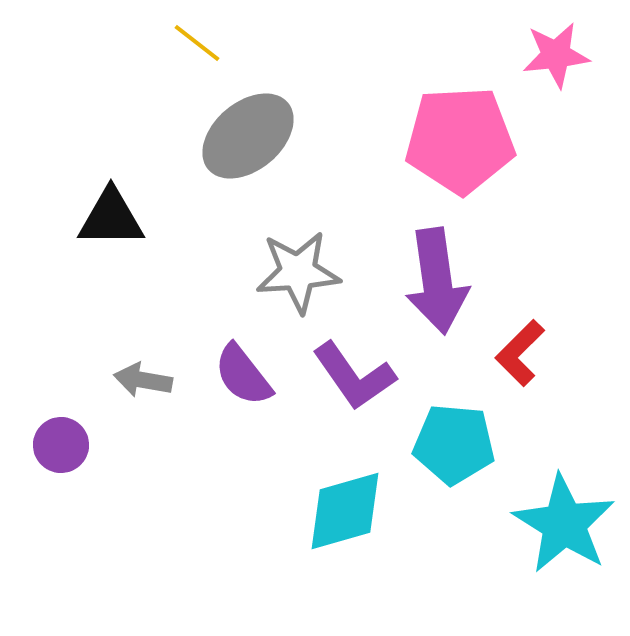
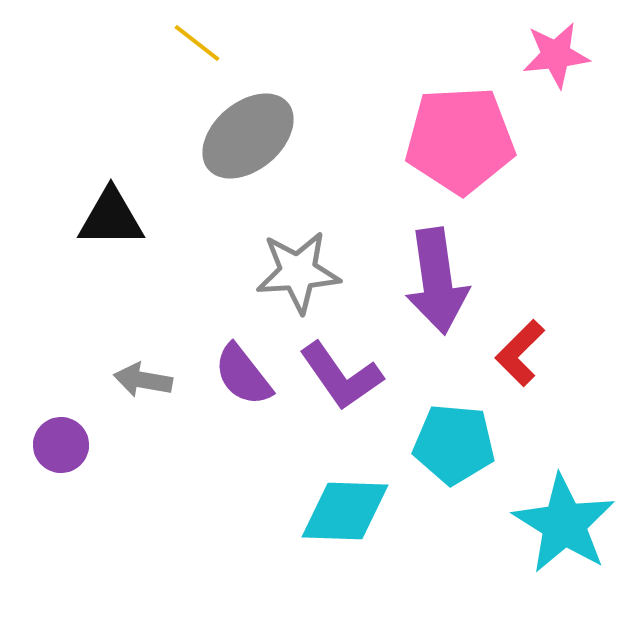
purple L-shape: moved 13 px left
cyan diamond: rotated 18 degrees clockwise
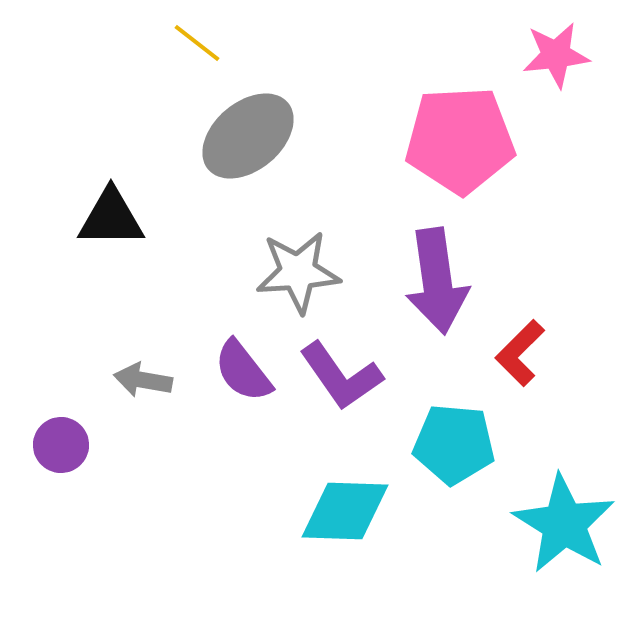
purple semicircle: moved 4 px up
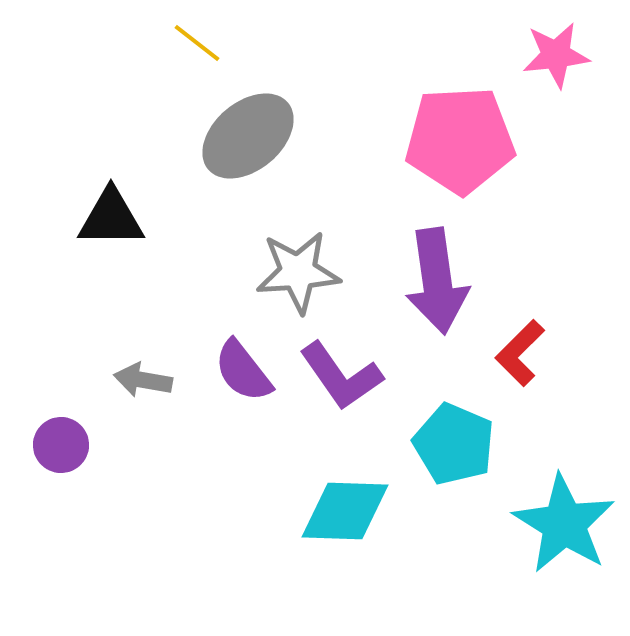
cyan pentagon: rotated 18 degrees clockwise
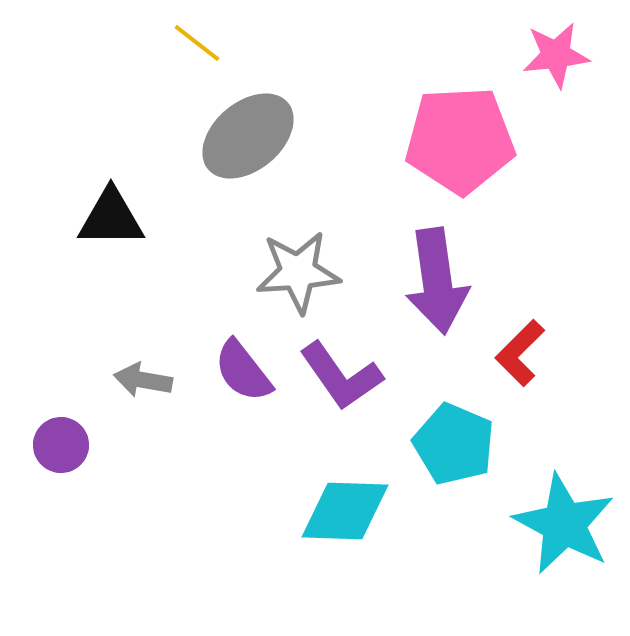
cyan star: rotated 4 degrees counterclockwise
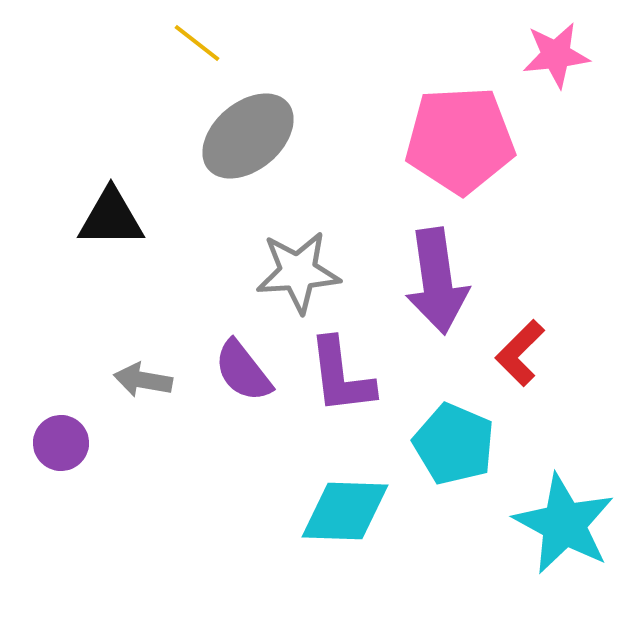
purple L-shape: rotated 28 degrees clockwise
purple circle: moved 2 px up
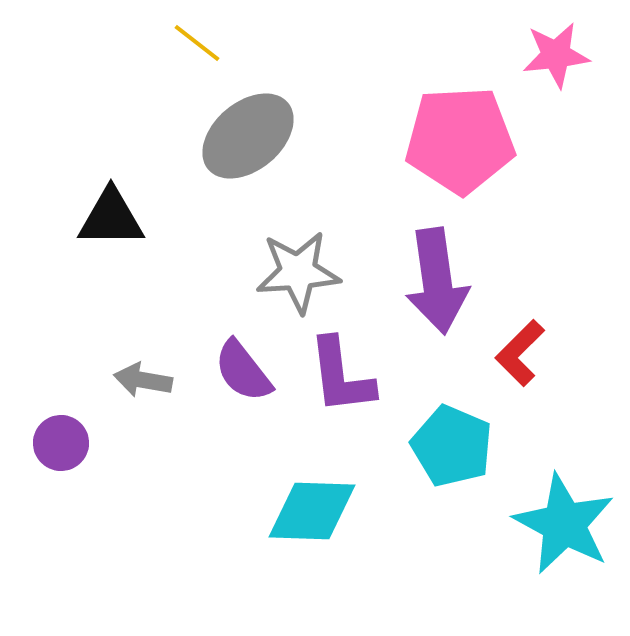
cyan pentagon: moved 2 px left, 2 px down
cyan diamond: moved 33 px left
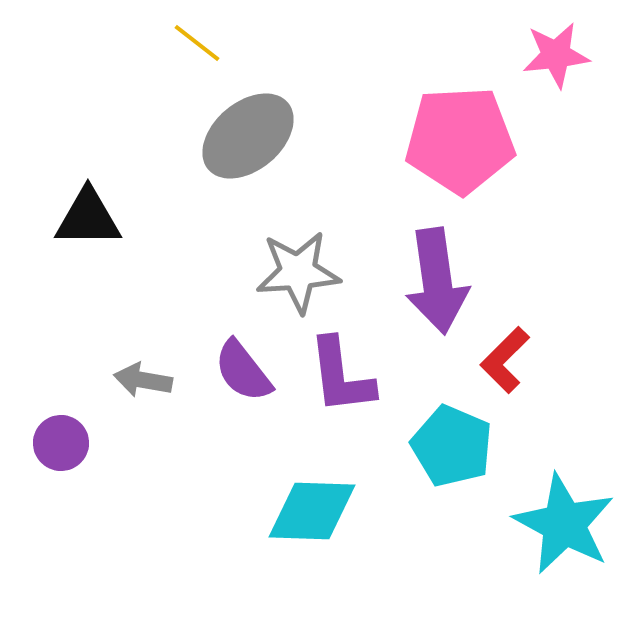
black triangle: moved 23 px left
red L-shape: moved 15 px left, 7 px down
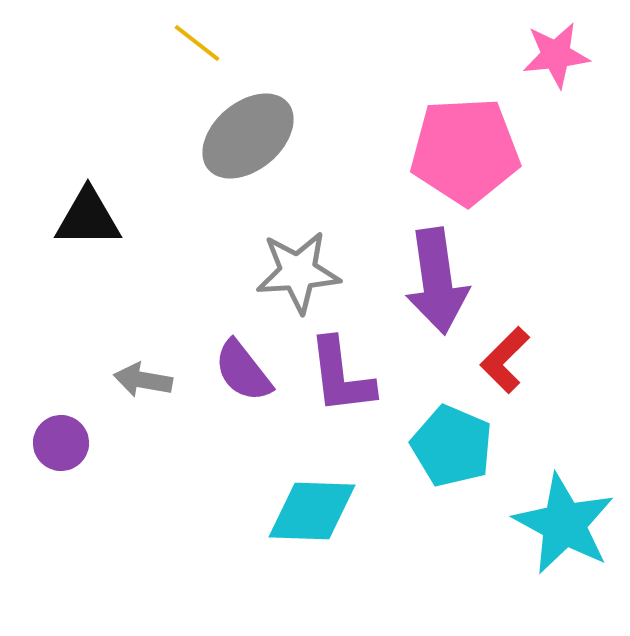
pink pentagon: moved 5 px right, 11 px down
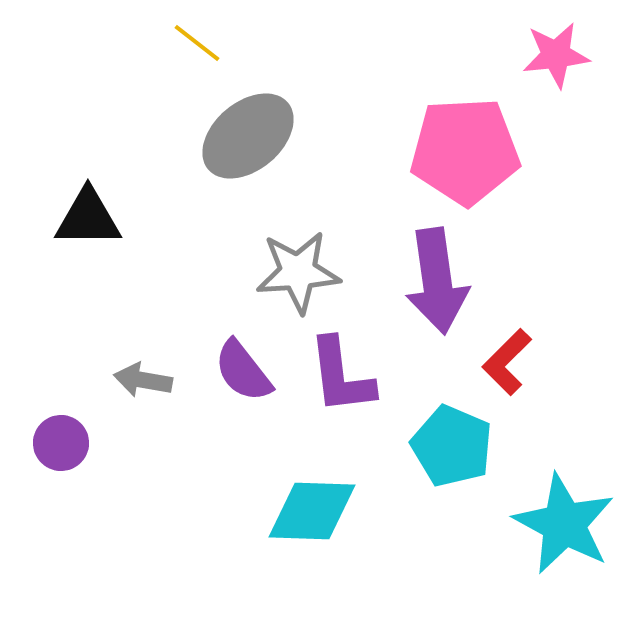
red L-shape: moved 2 px right, 2 px down
